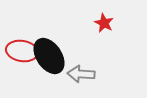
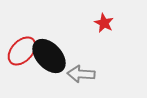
red ellipse: rotated 56 degrees counterclockwise
black ellipse: rotated 9 degrees counterclockwise
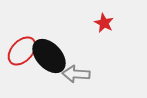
gray arrow: moved 5 px left
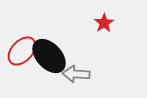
red star: rotated 12 degrees clockwise
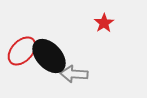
gray arrow: moved 2 px left
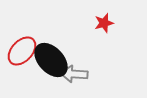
red star: rotated 18 degrees clockwise
black ellipse: moved 2 px right, 4 px down
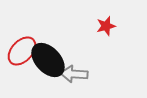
red star: moved 2 px right, 3 px down
black ellipse: moved 3 px left
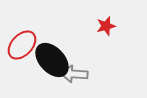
red ellipse: moved 6 px up
black ellipse: moved 4 px right
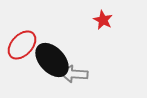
red star: moved 3 px left, 6 px up; rotated 30 degrees counterclockwise
